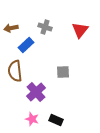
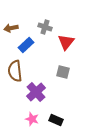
red triangle: moved 14 px left, 12 px down
gray square: rotated 16 degrees clockwise
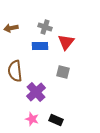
blue rectangle: moved 14 px right, 1 px down; rotated 42 degrees clockwise
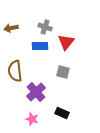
black rectangle: moved 6 px right, 7 px up
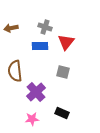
pink star: rotated 24 degrees counterclockwise
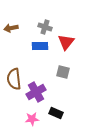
brown semicircle: moved 1 px left, 8 px down
purple cross: rotated 12 degrees clockwise
black rectangle: moved 6 px left
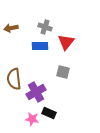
black rectangle: moved 7 px left
pink star: rotated 16 degrees clockwise
